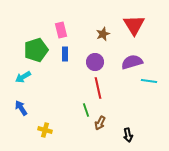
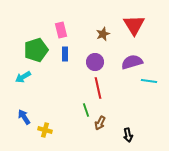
blue arrow: moved 3 px right, 9 px down
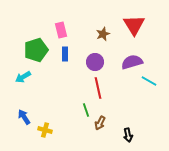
cyan line: rotated 21 degrees clockwise
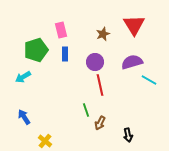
cyan line: moved 1 px up
red line: moved 2 px right, 3 px up
yellow cross: moved 11 px down; rotated 24 degrees clockwise
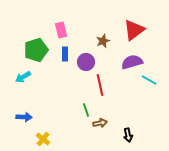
red triangle: moved 5 px down; rotated 25 degrees clockwise
brown star: moved 7 px down
purple circle: moved 9 px left
blue arrow: rotated 126 degrees clockwise
brown arrow: rotated 128 degrees counterclockwise
yellow cross: moved 2 px left, 2 px up
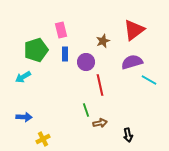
yellow cross: rotated 24 degrees clockwise
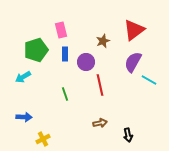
purple semicircle: moved 1 px right; rotated 45 degrees counterclockwise
green line: moved 21 px left, 16 px up
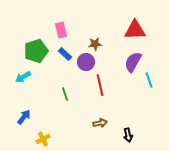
red triangle: moved 1 px right; rotated 35 degrees clockwise
brown star: moved 8 px left, 3 px down; rotated 16 degrees clockwise
green pentagon: moved 1 px down
blue rectangle: rotated 48 degrees counterclockwise
cyan line: rotated 42 degrees clockwise
blue arrow: rotated 56 degrees counterclockwise
